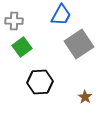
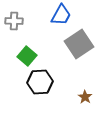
green square: moved 5 px right, 9 px down; rotated 12 degrees counterclockwise
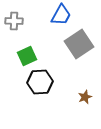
green square: rotated 24 degrees clockwise
brown star: rotated 16 degrees clockwise
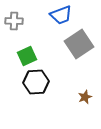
blue trapezoid: rotated 40 degrees clockwise
black hexagon: moved 4 px left
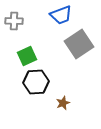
brown star: moved 22 px left, 6 px down
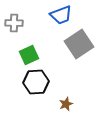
gray cross: moved 2 px down
green square: moved 2 px right, 1 px up
brown star: moved 3 px right, 1 px down
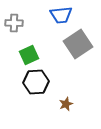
blue trapezoid: rotated 15 degrees clockwise
gray square: moved 1 px left
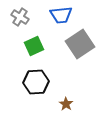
gray cross: moved 6 px right, 6 px up; rotated 30 degrees clockwise
gray square: moved 2 px right
green square: moved 5 px right, 9 px up
brown star: rotated 16 degrees counterclockwise
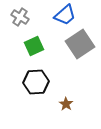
blue trapezoid: moved 4 px right; rotated 35 degrees counterclockwise
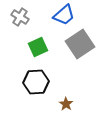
blue trapezoid: moved 1 px left
green square: moved 4 px right, 1 px down
